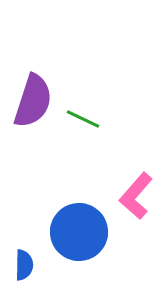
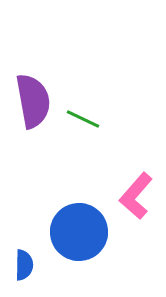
purple semicircle: rotated 28 degrees counterclockwise
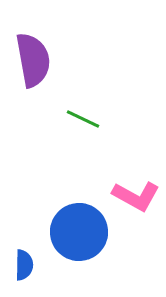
purple semicircle: moved 41 px up
pink L-shape: rotated 102 degrees counterclockwise
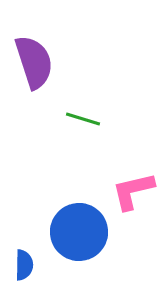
purple semicircle: moved 1 px right, 2 px down; rotated 8 degrees counterclockwise
green line: rotated 8 degrees counterclockwise
pink L-shape: moved 3 px left, 5 px up; rotated 138 degrees clockwise
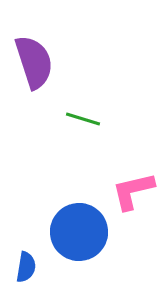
blue semicircle: moved 2 px right, 2 px down; rotated 8 degrees clockwise
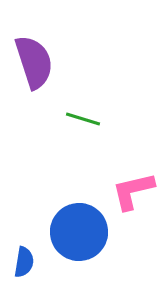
blue semicircle: moved 2 px left, 5 px up
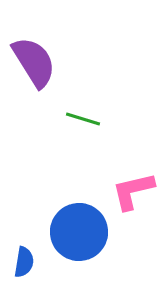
purple semicircle: rotated 14 degrees counterclockwise
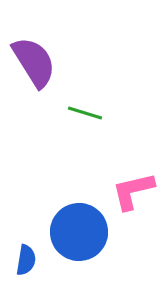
green line: moved 2 px right, 6 px up
blue semicircle: moved 2 px right, 2 px up
